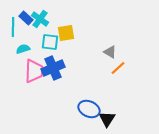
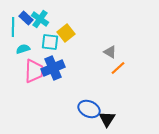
yellow square: rotated 30 degrees counterclockwise
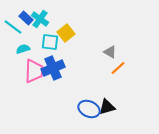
cyan line: rotated 54 degrees counterclockwise
black triangle: moved 12 px up; rotated 42 degrees clockwise
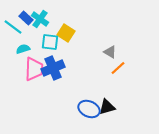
yellow square: rotated 18 degrees counterclockwise
pink trapezoid: moved 2 px up
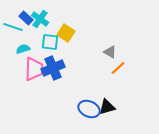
cyan line: rotated 18 degrees counterclockwise
